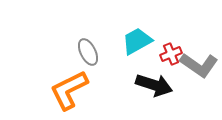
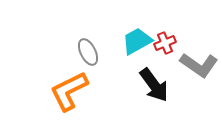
red cross: moved 6 px left, 11 px up
black arrow: rotated 36 degrees clockwise
orange L-shape: moved 1 px down
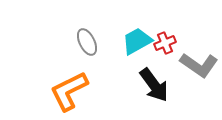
gray ellipse: moved 1 px left, 10 px up
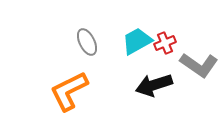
black arrow: rotated 108 degrees clockwise
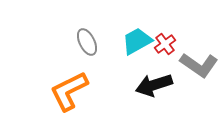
red cross: moved 1 px down; rotated 15 degrees counterclockwise
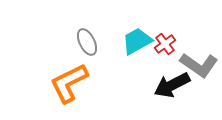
black arrow: moved 18 px right; rotated 9 degrees counterclockwise
orange L-shape: moved 8 px up
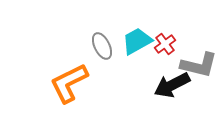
gray ellipse: moved 15 px right, 4 px down
gray L-shape: rotated 21 degrees counterclockwise
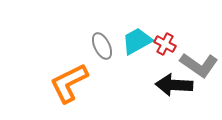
red cross: rotated 25 degrees counterclockwise
gray L-shape: rotated 21 degrees clockwise
black arrow: moved 2 px right; rotated 30 degrees clockwise
